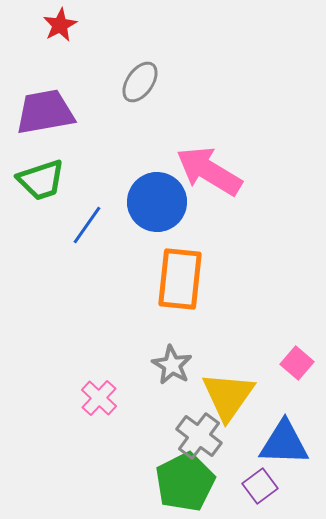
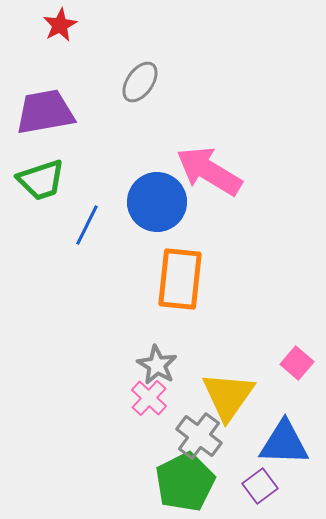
blue line: rotated 9 degrees counterclockwise
gray star: moved 15 px left
pink cross: moved 50 px right
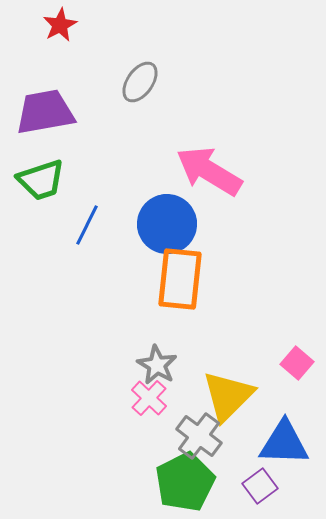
blue circle: moved 10 px right, 22 px down
yellow triangle: rotated 10 degrees clockwise
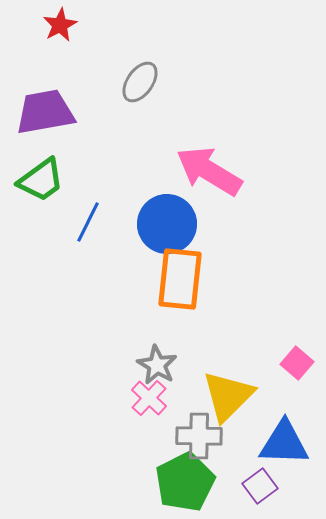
green trapezoid: rotated 18 degrees counterclockwise
blue line: moved 1 px right, 3 px up
gray cross: rotated 36 degrees counterclockwise
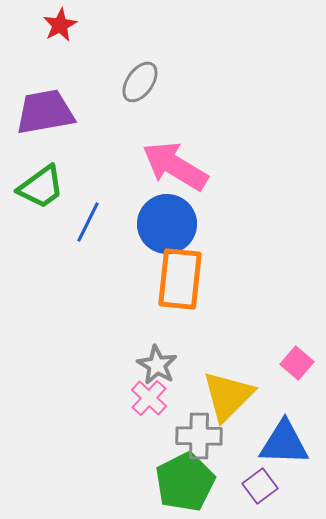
pink arrow: moved 34 px left, 5 px up
green trapezoid: moved 7 px down
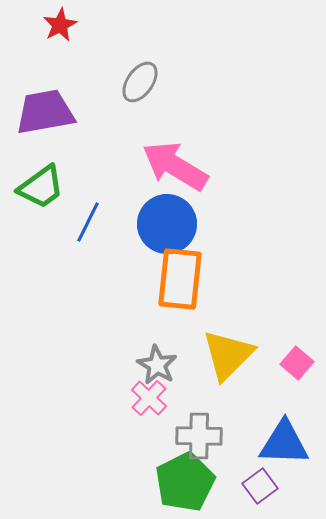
yellow triangle: moved 41 px up
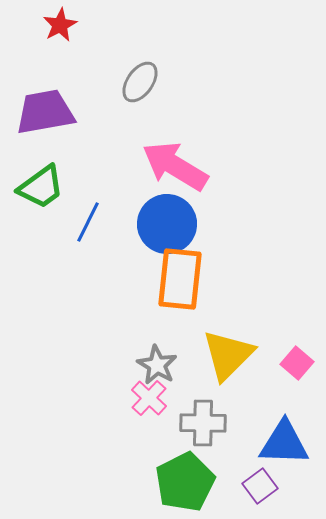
gray cross: moved 4 px right, 13 px up
